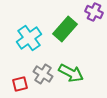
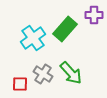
purple cross: moved 3 px down; rotated 24 degrees counterclockwise
cyan cross: moved 4 px right
green arrow: rotated 20 degrees clockwise
red square: rotated 14 degrees clockwise
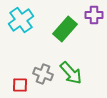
cyan cross: moved 12 px left, 18 px up
gray cross: rotated 12 degrees counterclockwise
red square: moved 1 px down
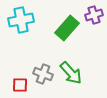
purple cross: rotated 18 degrees counterclockwise
cyan cross: rotated 25 degrees clockwise
green rectangle: moved 2 px right, 1 px up
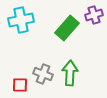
green arrow: moved 1 px left; rotated 135 degrees counterclockwise
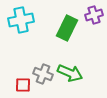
green rectangle: rotated 15 degrees counterclockwise
green arrow: rotated 110 degrees clockwise
red square: moved 3 px right
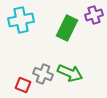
red square: rotated 21 degrees clockwise
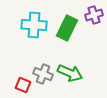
cyan cross: moved 13 px right, 5 px down; rotated 15 degrees clockwise
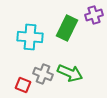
cyan cross: moved 4 px left, 12 px down
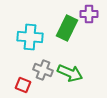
purple cross: moved 5 px left, 1 px up; rotated 18 degrees clockwise
gray cross: moved 4 px up
